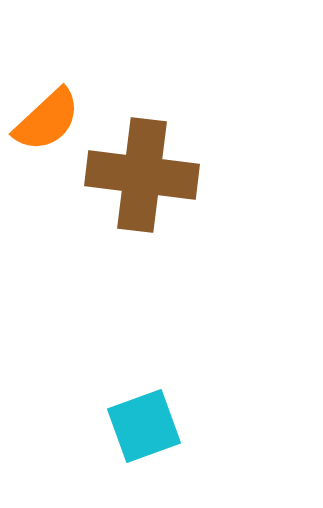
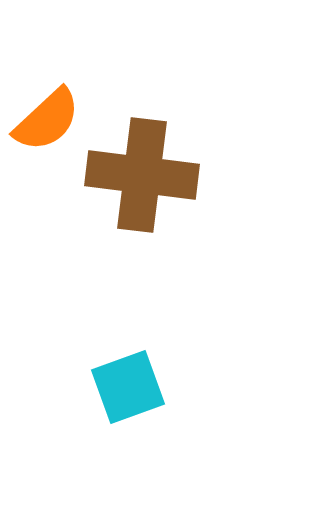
cyan square: moved 16 px left, 39 px up
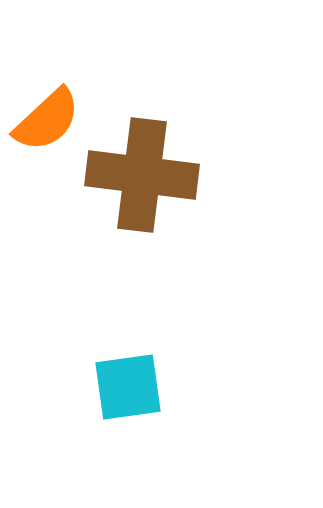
cyan square: rotated 12 degrees clockwise
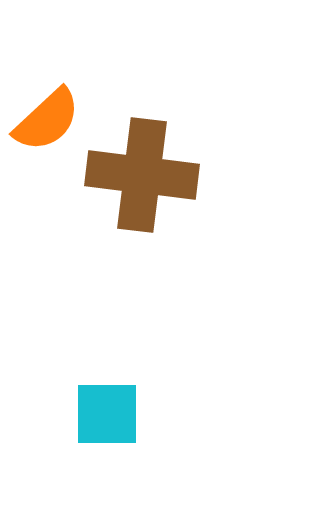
cyan square: moved 21 px left, 27 px down; rotated 8 degrees clockwise
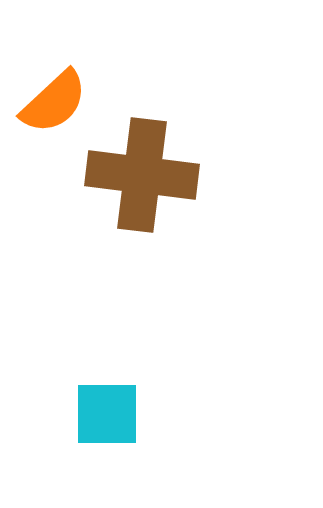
orange semicircle: moved 7 px right, 18 px up
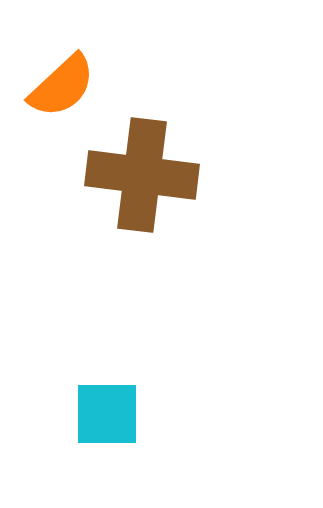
orange semicircle: moved 8 px right, 16 px up
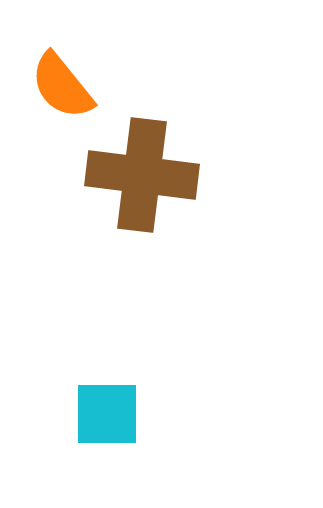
orange semicircle: rotated 94 degrees clockwise
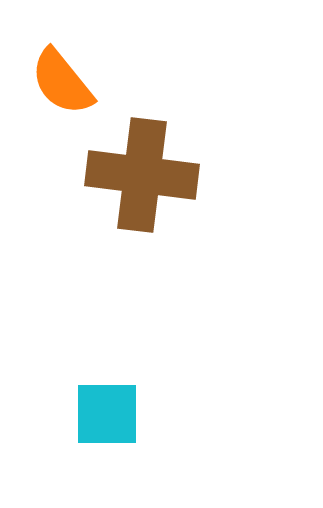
orange semicircle: moved 4 px up
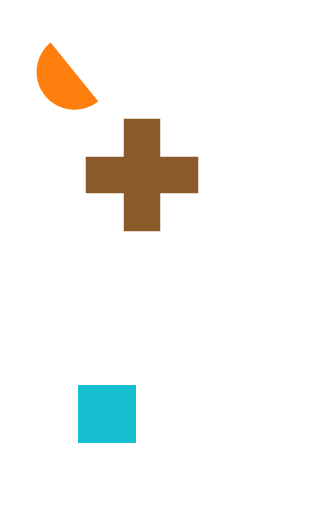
brown cross: rotated 7 degrees counterclockwise
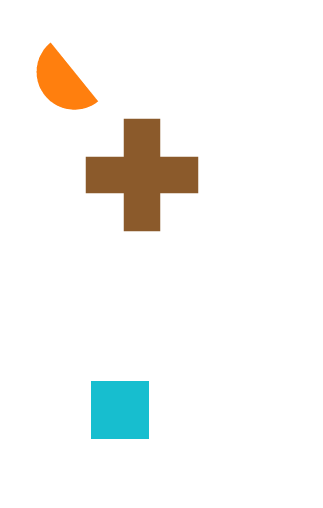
cyan square: moved 13 px right, 4 px up
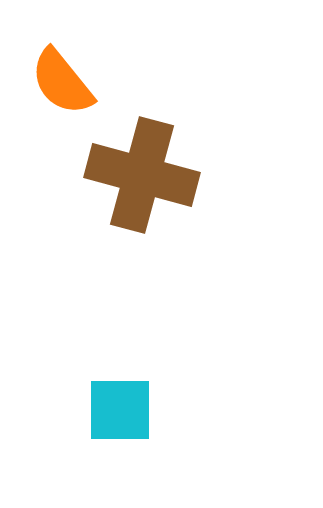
brown cross: rotated 15 degrees clockwise
